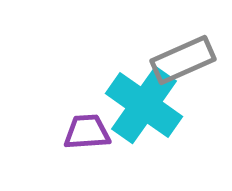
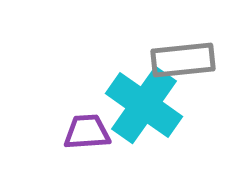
gray rectangle: rotated 18 degrees clockwise
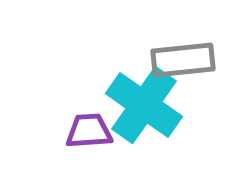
purple trapezoid: moved 2 px right, 1 px up
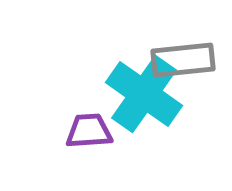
cyan cross: moved 11 px up
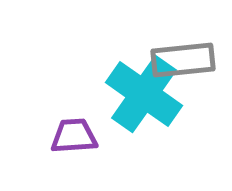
purple trapezoid: moved 15 px left, 5 px down
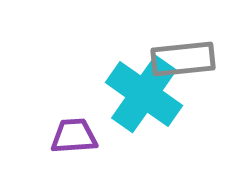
gray rectangle: moved 1 px up
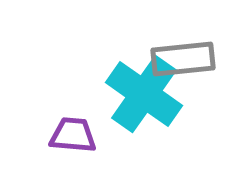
purple trapezoid: moved 1 px left, 1 px up; rotated 9 degrees clockwise
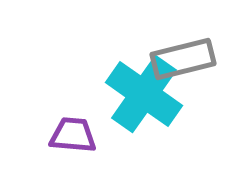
gray rectangle: rotated 8 degrees counterclockwise
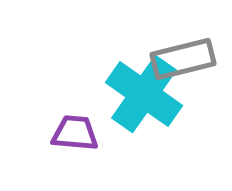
purple trapezoid: moved 2 px right, 2 px up
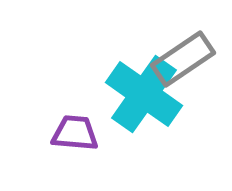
gray rectangle: rotated 20 degrees counterclockwise
